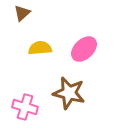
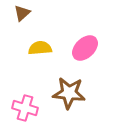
pink ellipse: moved 1 px right, 1 px up
brown star: rotated 8 degrees counterclockwise
pink cross: moved 1 px down
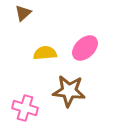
brown triangle: moved 1 px right
yellow semicircle: moved 5 px right, 5 px down
brown star: moved 2 px up
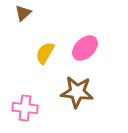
yellow semicircle: rotated 55 degrees counterclockwise
brown star: moved 8 px right, 1 px down
pink cross: rotated 10 degrees counterclockwise
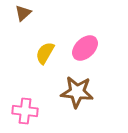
pink cross: moved 3 px down
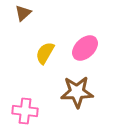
brown star: rotated 8 degrees counterclockwise
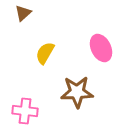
pink ellipse: moved 16 px right; rotated 72 degrees counterclockwise
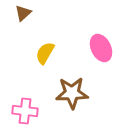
brown star: moved 5 px left, 1 px down
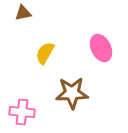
brown triangle: rotated 30 degrees clockwise
pink cross: moved 3 px left, 1 px down
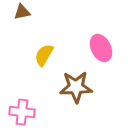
brown triangle: moved 1 px left, 1 px up
yellow semicircle: moved 1 px left, 2 px down
brown star: moved 4 px right, 6 px up
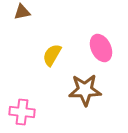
yellow semicircle: moved 8 px right
brown star: moved 9 px right, 3 px down
